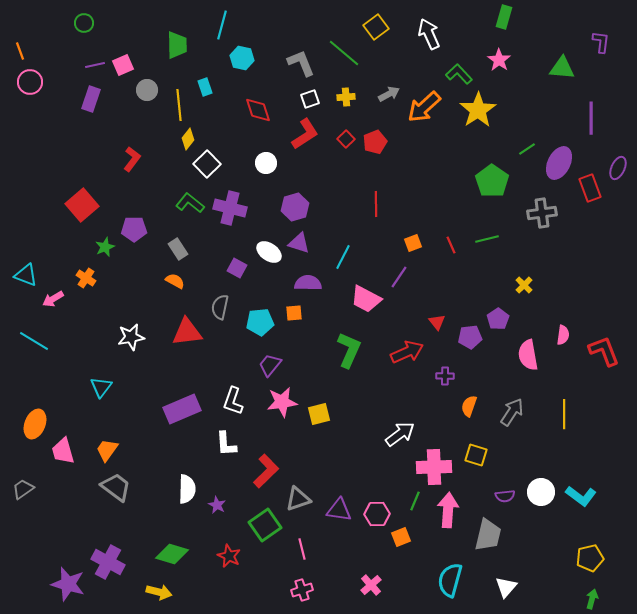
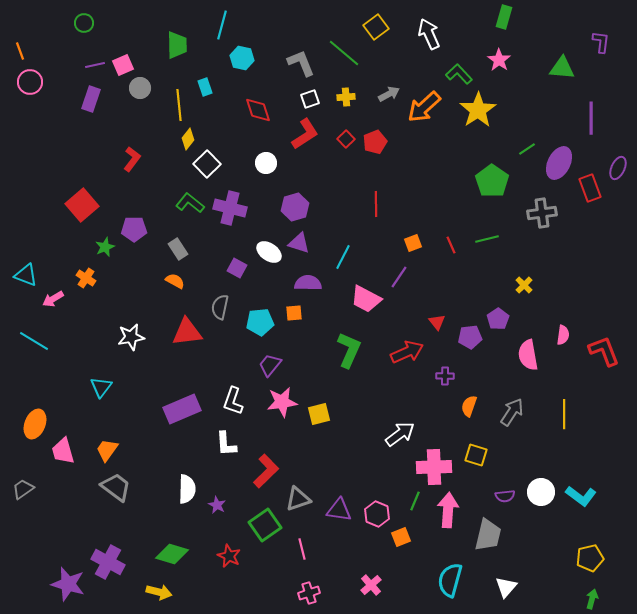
gray circle at (147, 90): moved 7 px left, 2 px up
pink hexagon at (377, 514): rotated 25 degrees clockwise
pink cross at (302, 590): moved 7 px right, 3 px down
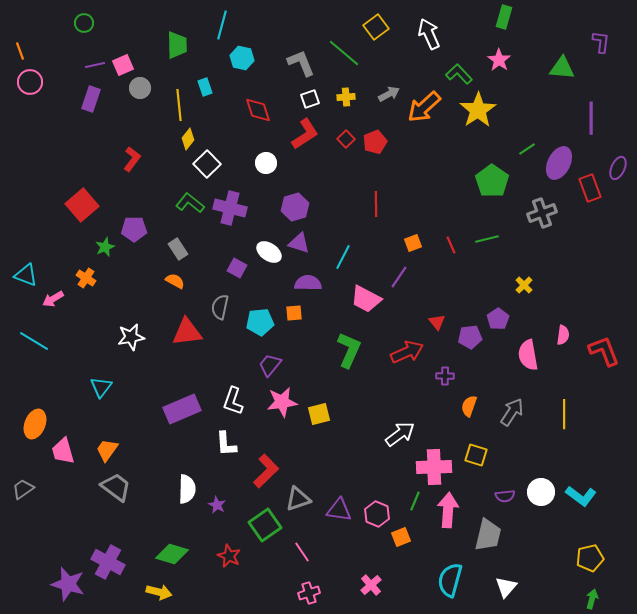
gray cross at (542, 213): rotated 12 degrees counterclockwise
pink line at (302, 549): moved 3 px down; rotated 20 degrees counterclockwise
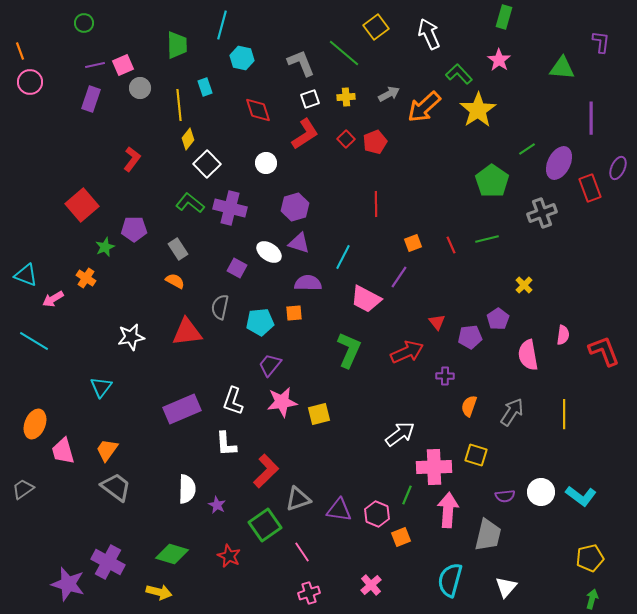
green line at (415, 501): moved 8 px left, 6 px up
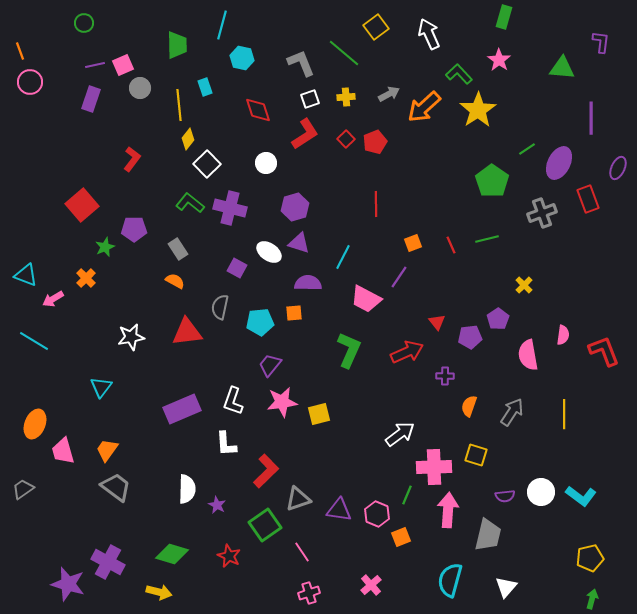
red rectangle at (590, 188): moved 2 px left, 11 px down
orange cross at (86, 278): rotated 12 degrees clockwise
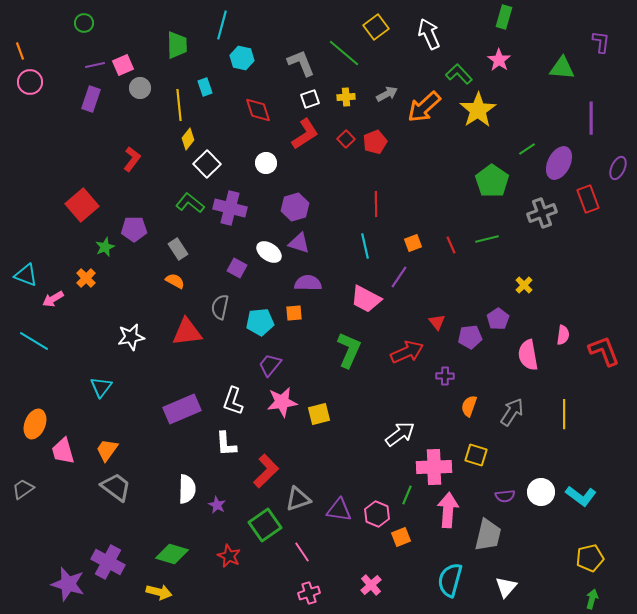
gray arrow at (389, 94): moved 2 px left
cyan line at (343, 257): moved 22 px right, 11 px up; rotated 40 degrees counterclockwise
